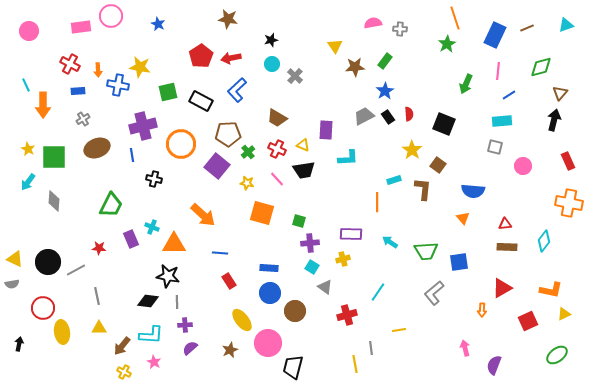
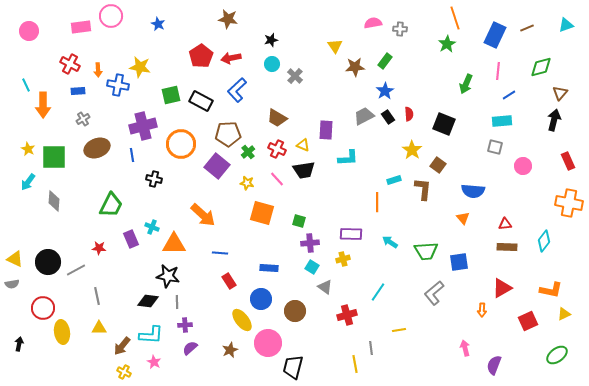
green square at (168, 92): moved 3 px right, 3 px down
blue circle at (270, 293): moved 9 px left, 6 px down
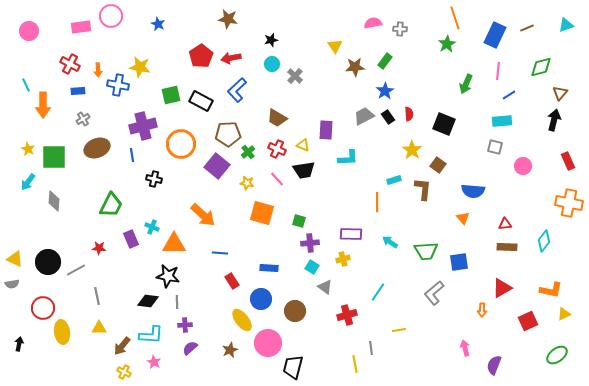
red rectangle at (229, 281): moved 3 px right
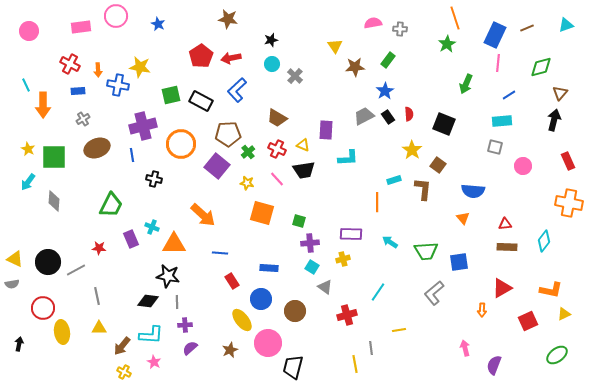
pink circle at (111, 16): moved 5 px right
green rectangle at (385, 61): moved 3 px right, 1 px up
pink line at (498, 71): moved 8 px up
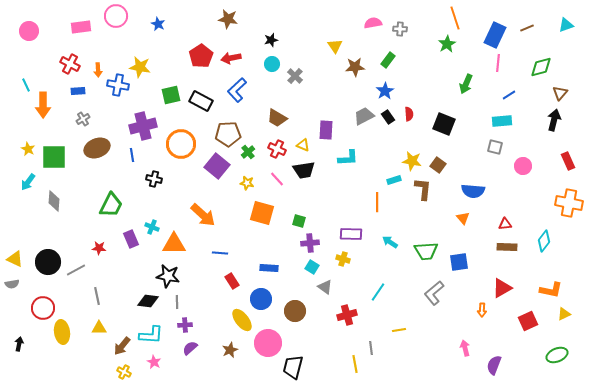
yellow star at (412, 150): moved 11 px down; rotated 24 degrees counterclockwise
yellow cross at (343, 259): rotated 32 degrees clockwise
green ellipse at (557, 355): rotated 15 degrees clockwise
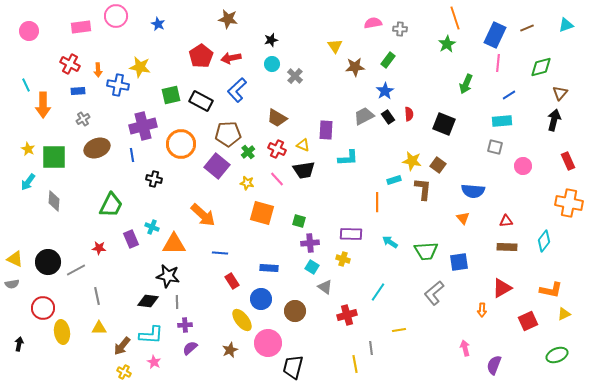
red triangle at (505, 224): moved 1 px right, 3 px up
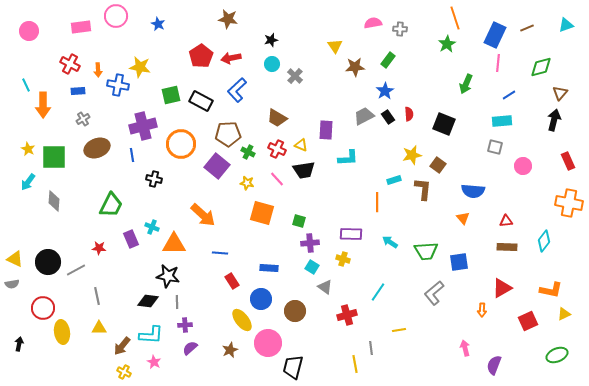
yellow triangle at (303, 145): moved 2 px left
green cross at (248, 152): rotated 24 degrees counterclockwise
yellow star at (412, 161): moved 6 px up; rotated 24 degrees counterclockwise
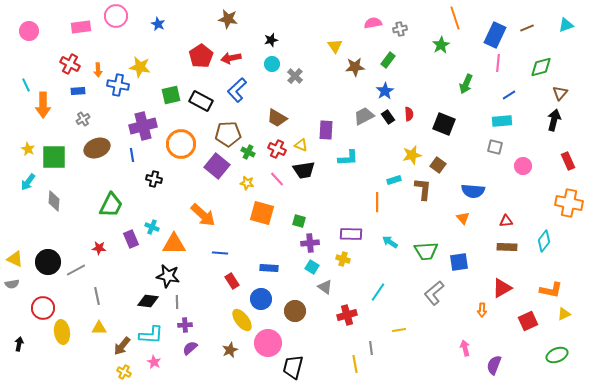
gray cross at (400, 29): rotated 16 degrees counterclockwise
green star at (447, 44): moved 6 px left, 1 px down
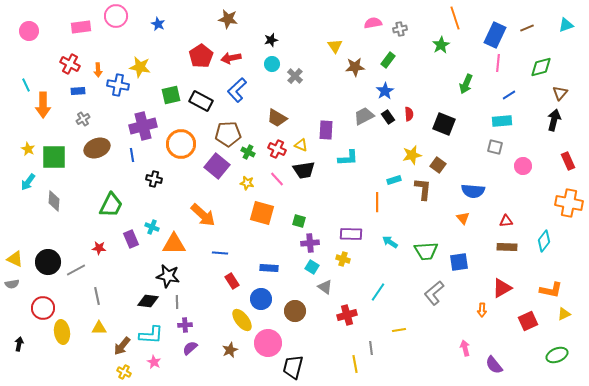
purple semicircle at (494, 365): rotated 60 degrees counterclockwise
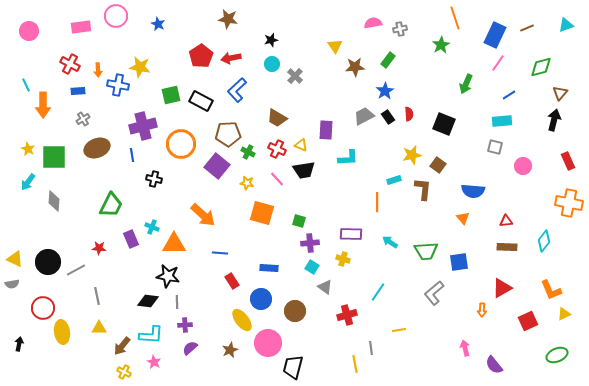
pink line at (498, 63): rotated 30 degrees clockwise
orange L-shape at (551, 290): rotated 55 degrees clockwise
